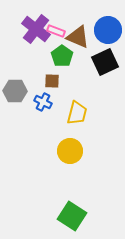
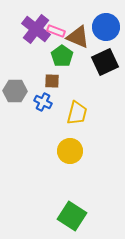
blue circle: moved 2 px left, 3 px up
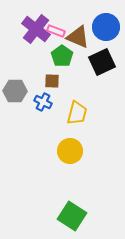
black square: moved 3 px left
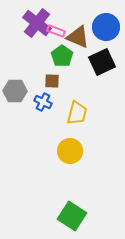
purple cross: moved 1 px right, 6 px up
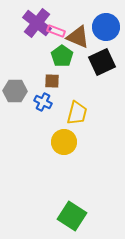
yellow circle: moved 6 px left, 9 px up
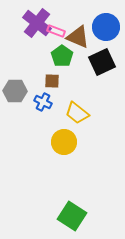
yellow trapezoid: rotated 115 degrees clockwise
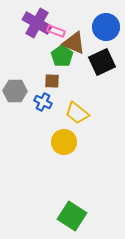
purple cross: rotated 8 degrees counterclockwise
brown triangle: moved 4 px left, 6 px down
